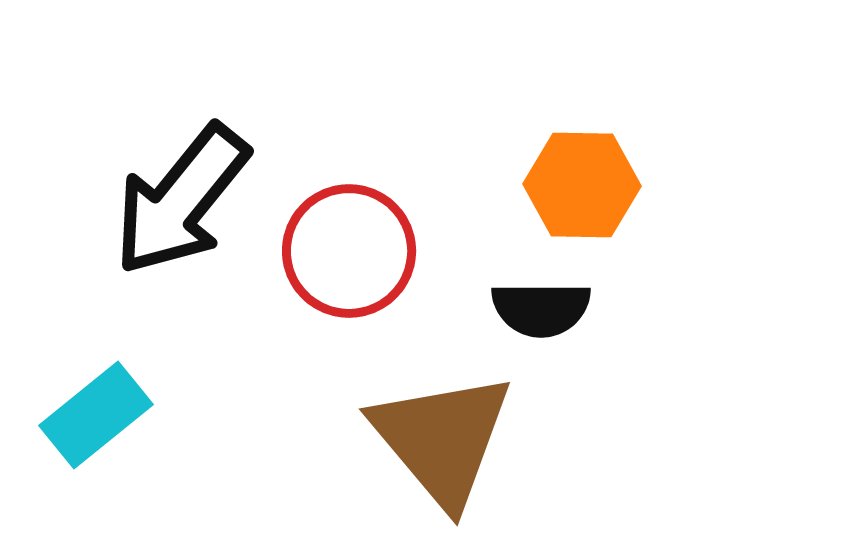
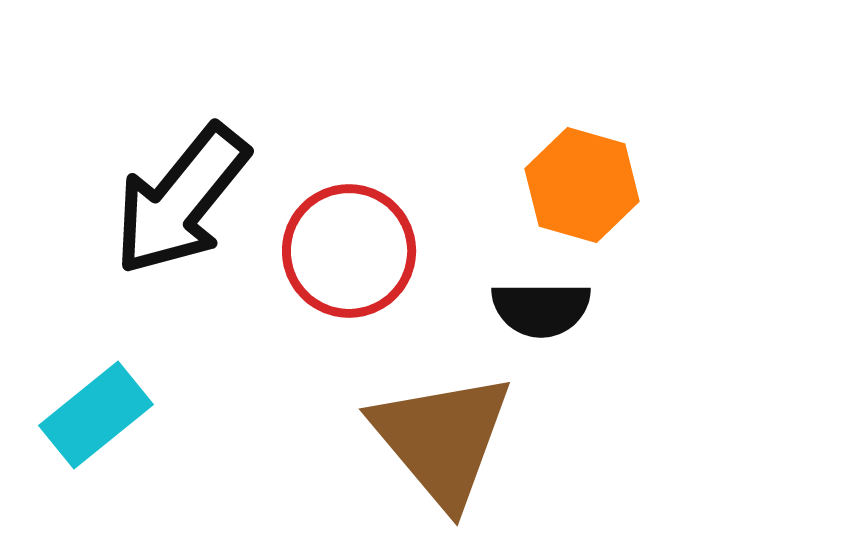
orange hexagon: rotated 15 degrees clockwise
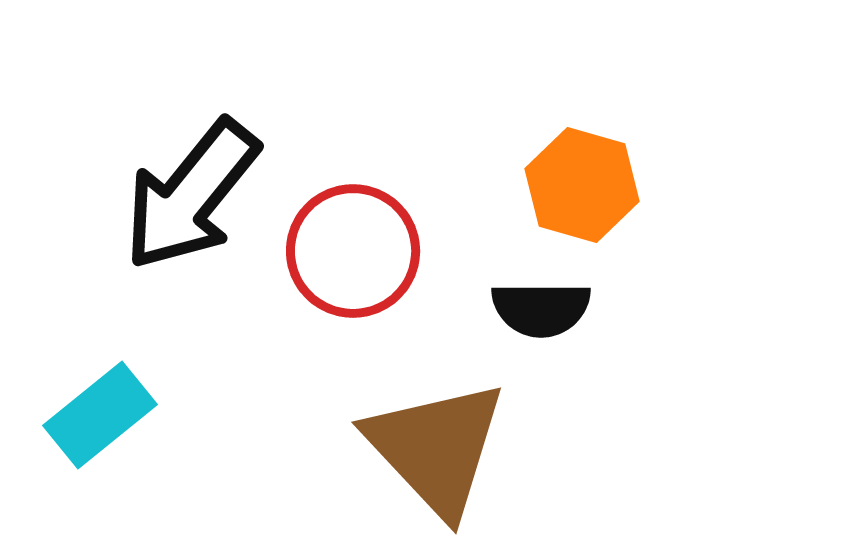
black arrow: moved 10 px right, 5 px up
red circle: moved 4 px right
cyan rectangle: moved 4 px right
brown triangle: moved 6 px left, 9 px down; rotated 3 degrees counterclockwise
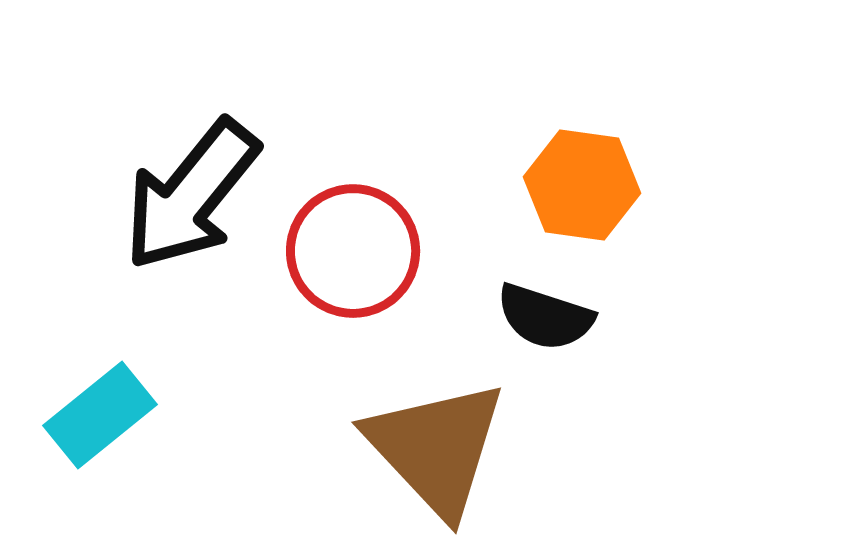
orange hexagon: rotated 8 degrees counterclockwise
black semicircle: moved 4 px right, 8 px down; rotated 18 degrees clockwise
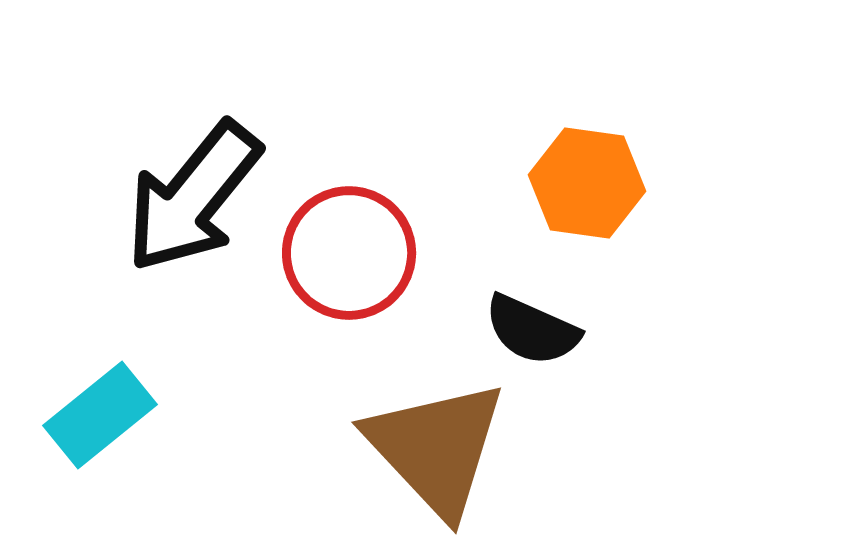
orange hexagon: moved 5 px right, 2 px up
black arrow: moved 2 px right, 2 px down
red circle: moved 4 px left, 2 px down
black semicircle: moved 13 px left, 13 px down; rotated 6 degrees clockwise
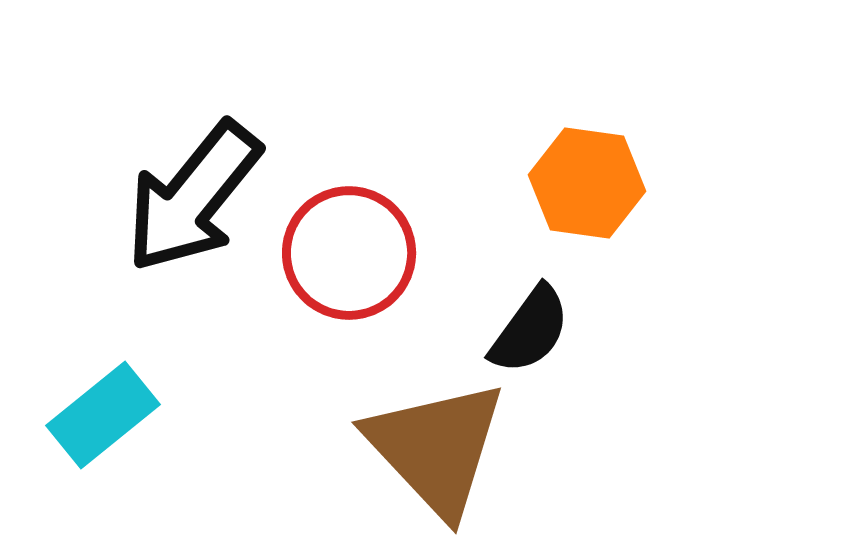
black semicircle: moved 2 px left; rotated 78 degrees counterclockwise
cyan rectangle: moved 3 px right
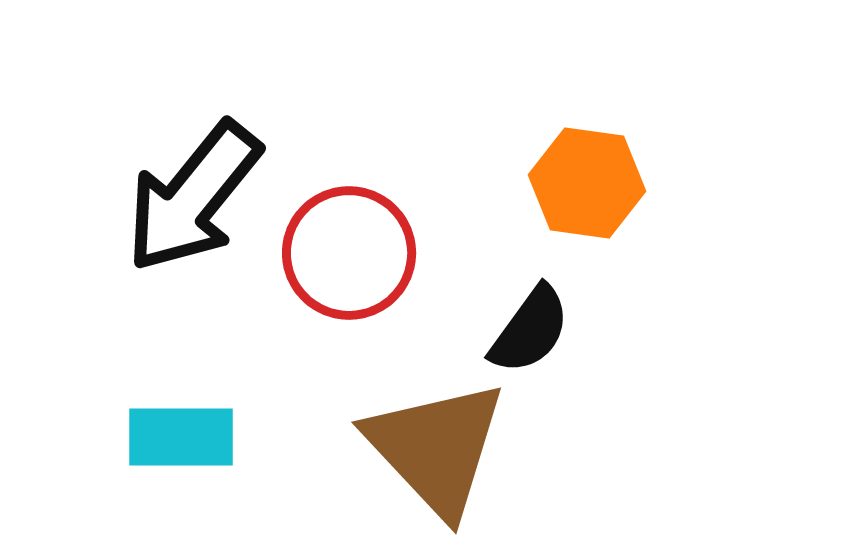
cyan rectangle: moved 78 px right, 22 px down; rotated 39 degrees clockwise
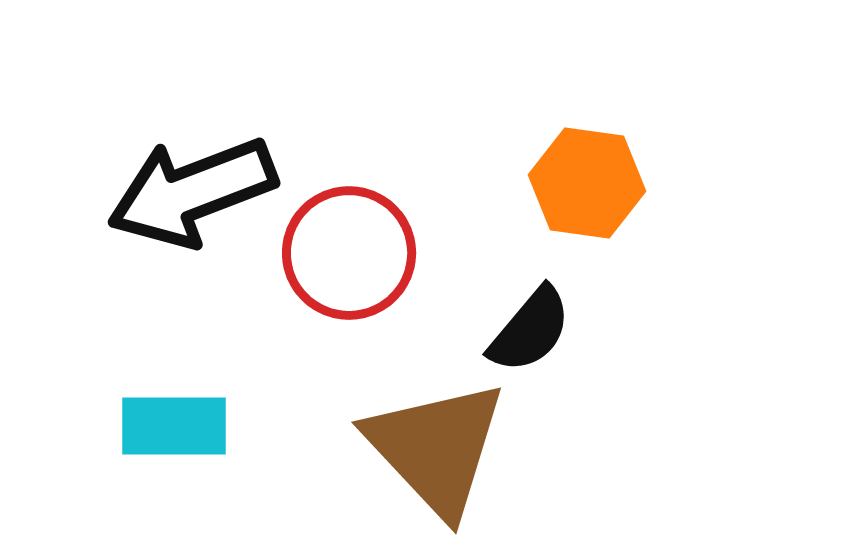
black arrow: moved 1 px left, 5 px up; rotated 30 degrees clockwise
black semicircle: rotated 4 degrees clockwise
cyan rectangle: moved 7 px left, 11 px up
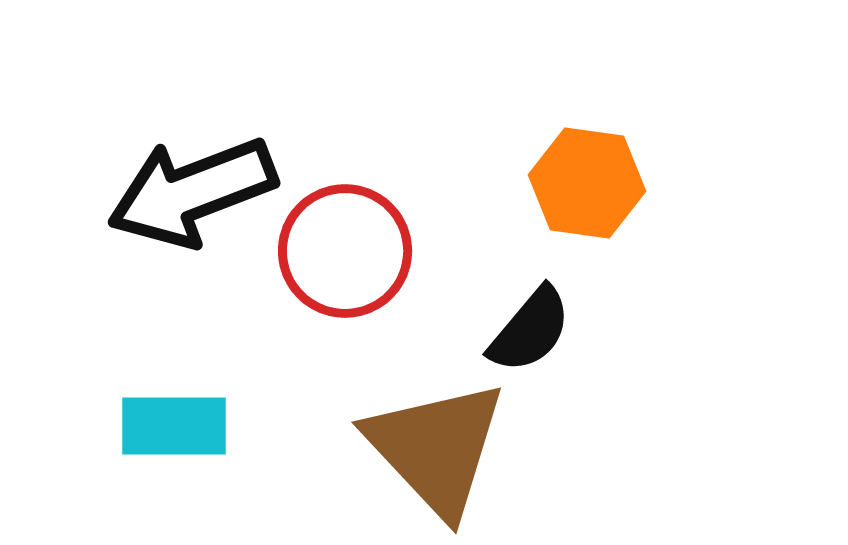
red circle: moved 4 px left, 2 px up
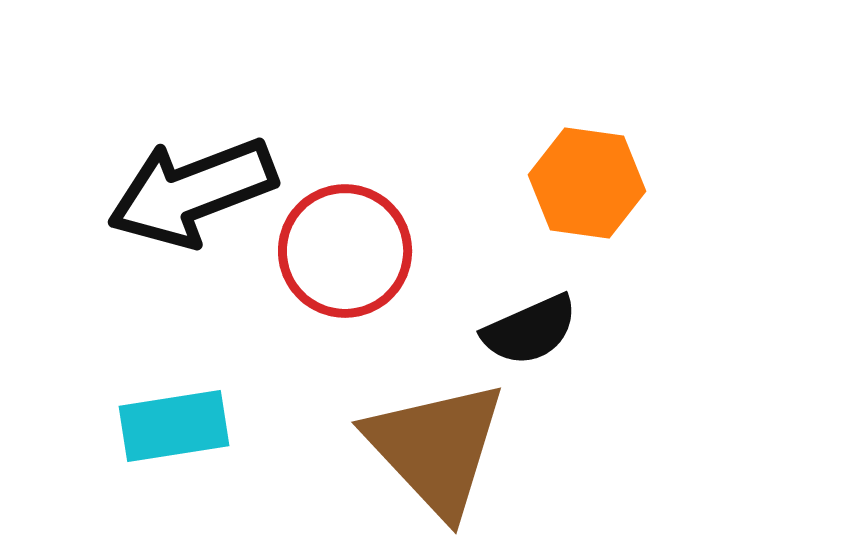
black semicircle: rotated 26 degrees clockwise
cyan rectangle: rotated 9 degrees counterclockwise
